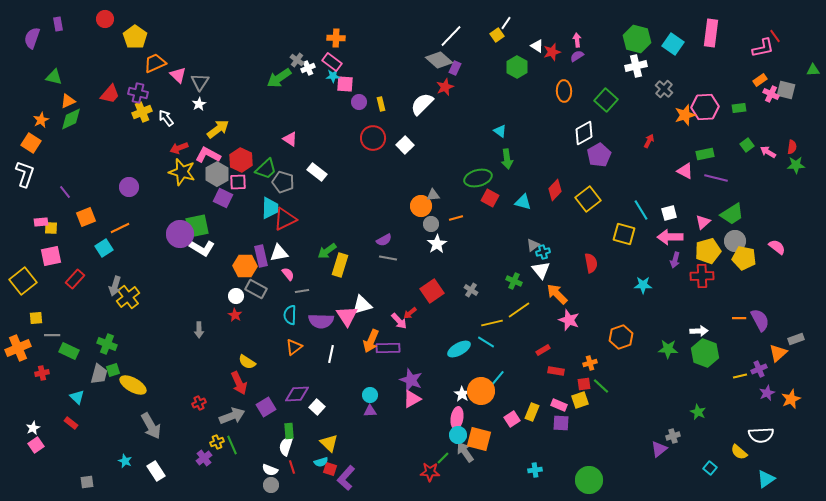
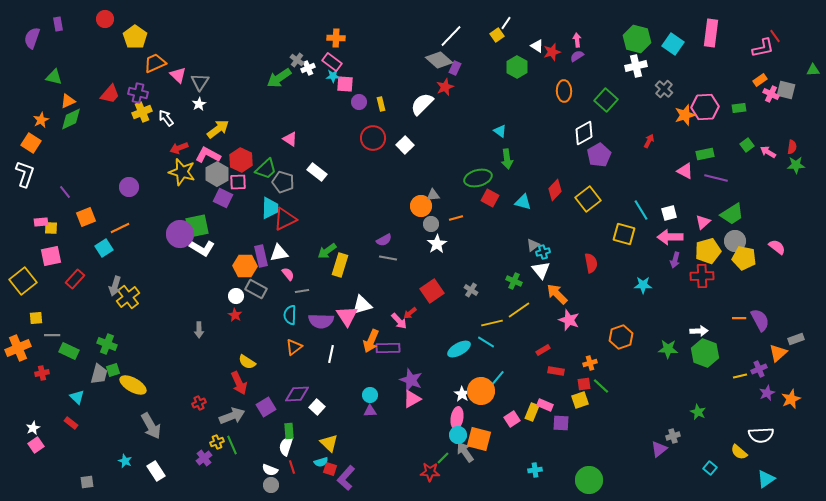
pink rectangle at (559, 405): moved 14 px left
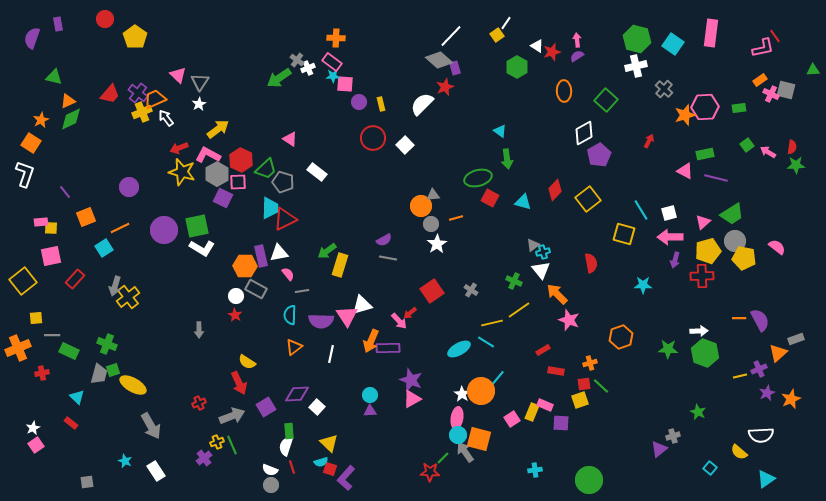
orange trapezoid at (155, 63): moved 36 px down
purple rectangle at (455, 68): rotated 40 degrees counterclockwise
purple cross at (138, 93): rotated 24 degrees clockwise
purple circle at (180, 234): moved 16 px left, 4 px up
